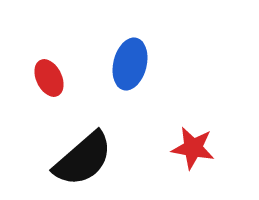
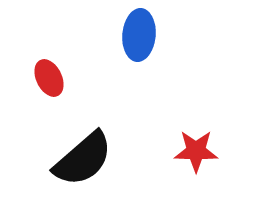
blue ellipse: moved 9 px right, 29 px up; rotated 9 degrees counterclockwise
red star: moved 3 px right, 3 px down; rotated 9 degrees counterclockwise
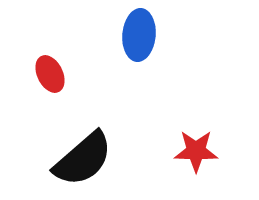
red ellipse: moved 1 px right, 4 px up
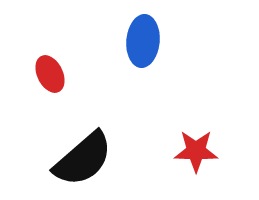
blue ellipse: moved 4 px right, 6 px down
